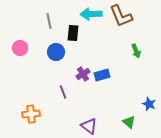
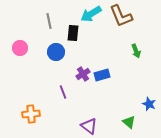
cyan arrow: rotated 30 degrees counterclockwise
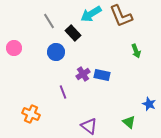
gray line: rotated 21 degrees counterclockwise
black rectangle: rotated 49 degrees counterclockwise
pink circle: moved 6 px left
blue rectangle: rotated 28 degrees clockwise
orange cross: rotated 30 degrees clockwise
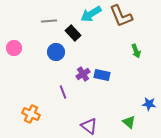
gray line: rotated 63 degrees counterclockwise
blue star: rotated 16 degrees counterclockwise
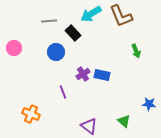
green triangle: moved 5 px left, 1 px up
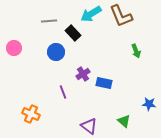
blue rectangle: moved 2 px right, 8 px down
